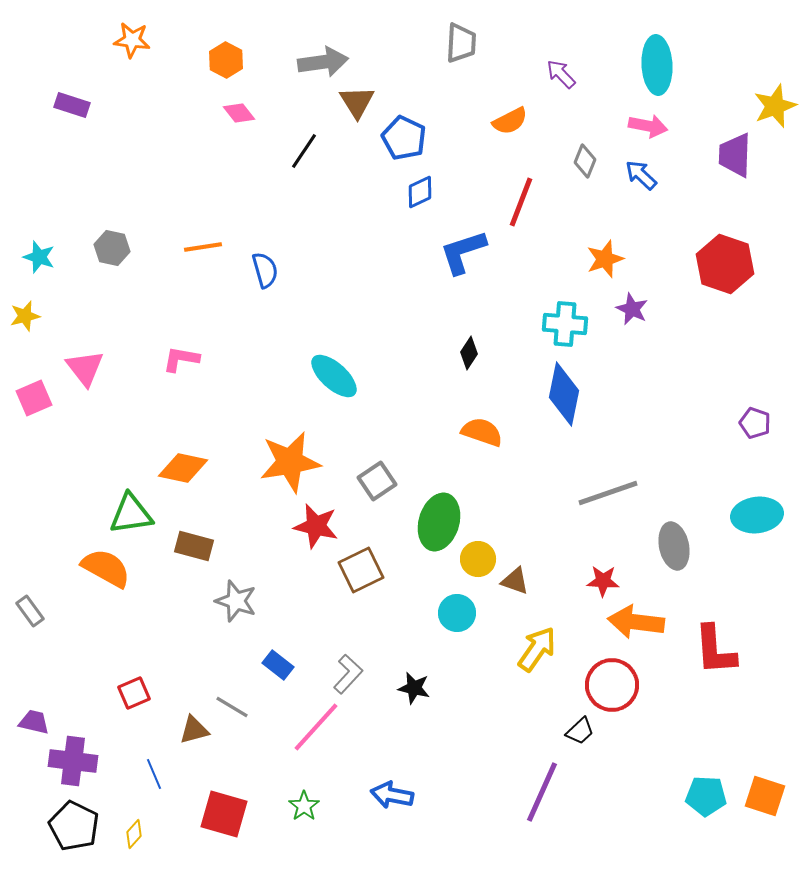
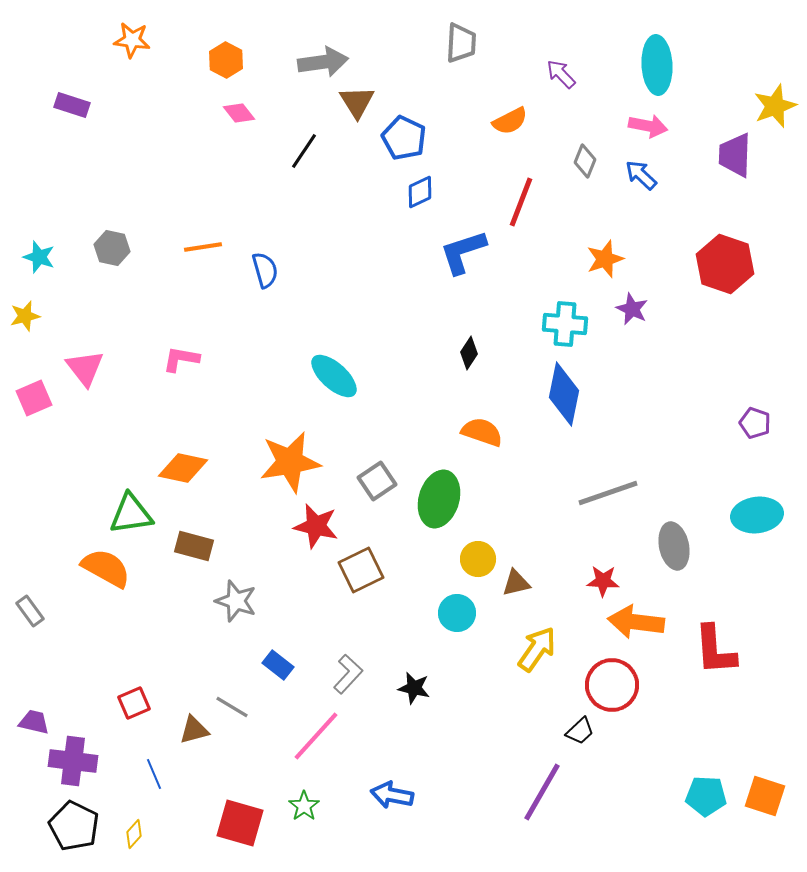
green ellipse at (439, 522): moved 23 px up
brown triangle at (515, 581): moved 1 px right, 2 px down; rotated 32 degrees counterclockwise
red square at (134, 693): moved 10 px down
pink line at (316, 727): moved 9 px down
purple line at (542, 792): rotated 6 degrees clockwise
red square at (224, 814): moved 16 px right, 9 px down
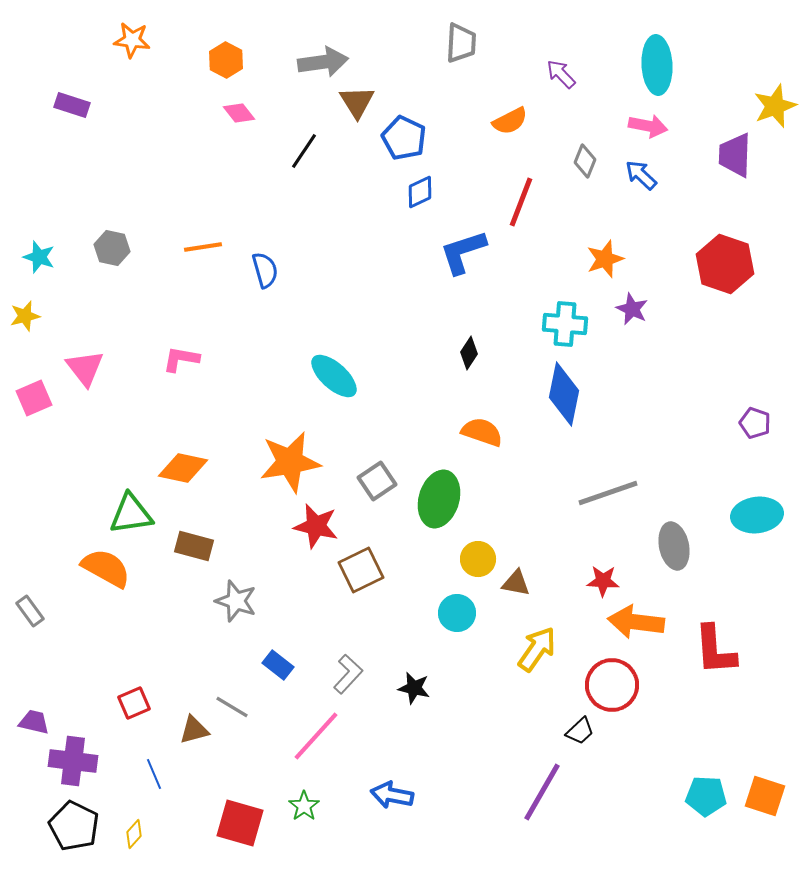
brown triangle at (516, 583): rotated 24 degrees clockwise
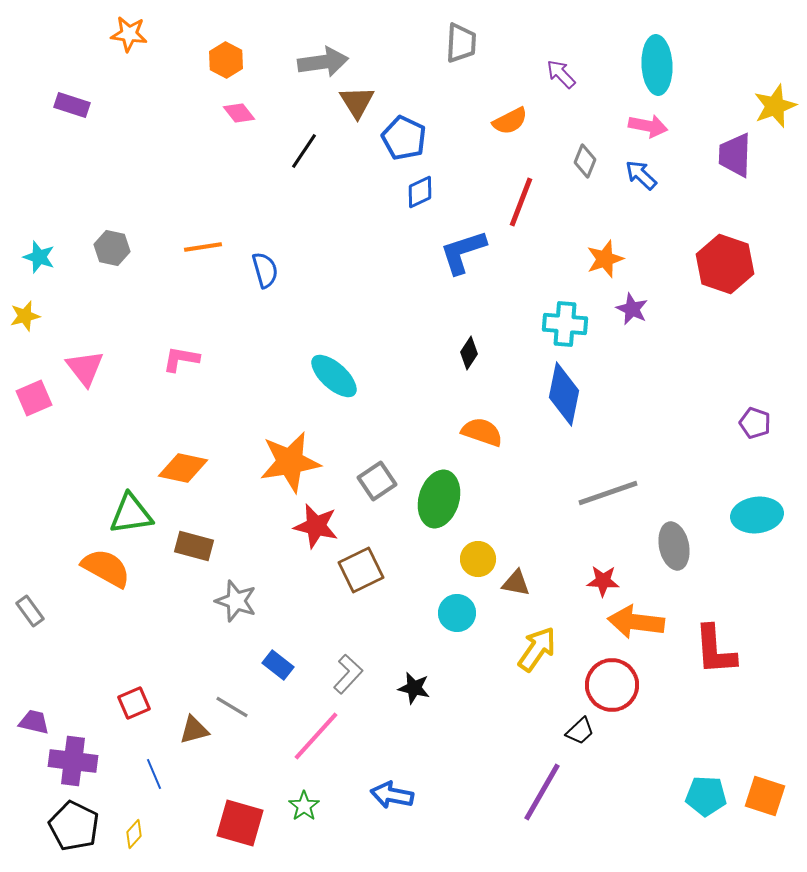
orange star at (132, 40): moved 3 px left, 6 px up
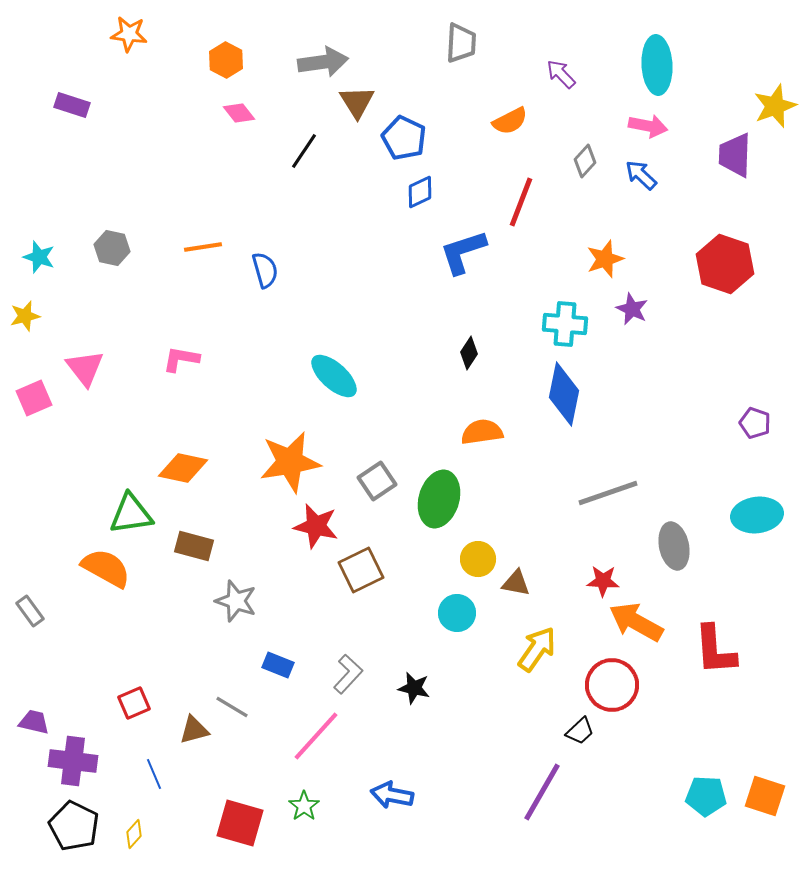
gray diamond at (585, 161): rotated 20 degrees clockwise
orange semicircle at (482, 432): rotated 27 degrees counterclockwise
orange arrow at (636, 622): rotated 22 degrees clockwise
blue rectangle at (278, 665): rotated 16 degrees counterclockwise
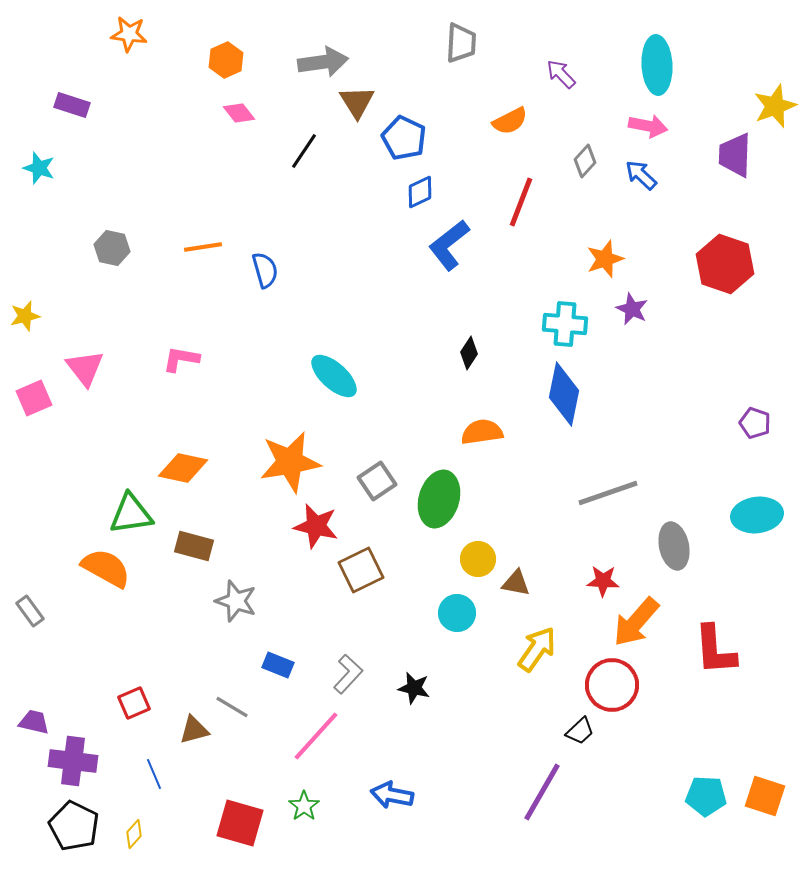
orange hexagon at (226, 60): rotated 8 degrees clockwise
blue L-shape at (463, 252): moved 14 px left, 7 px up; rotated 20 degrees counterclockwise
cyan star at (39, 257): moved 89 px up
orange arrow at (636, 622): rotated 78 degrees counterclockwise
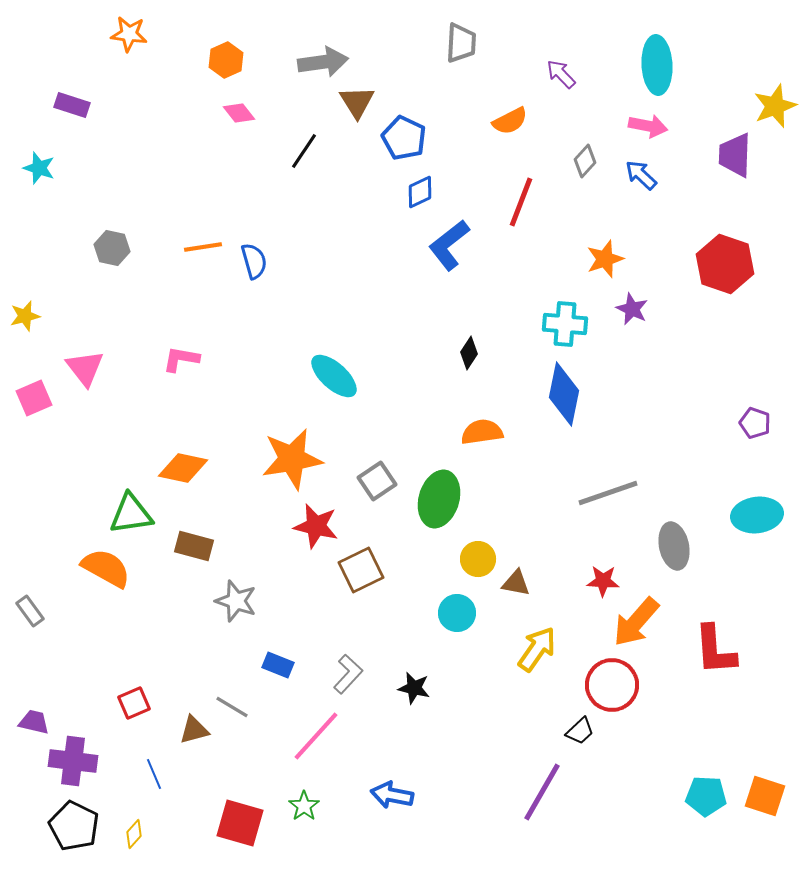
blue semicircle at (265, 270): moved 11 px left, 9 px up
orange star at (290, 462): moved 2 px right, 3 px up
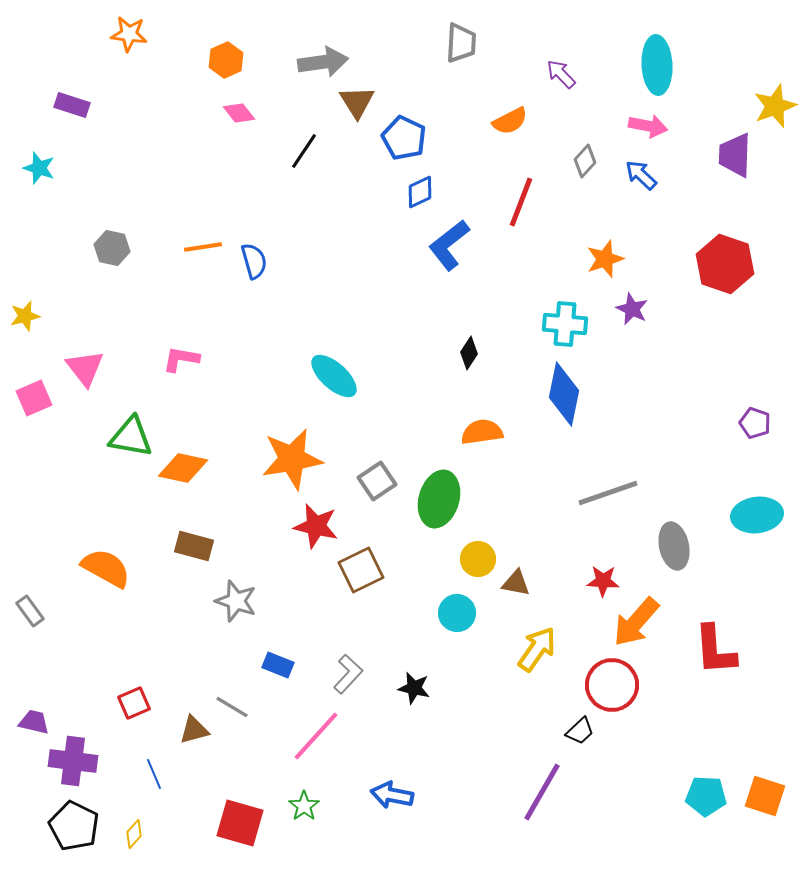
green triangle at (131, 514): moved 77 px up; rotated 18 degrees clockwise
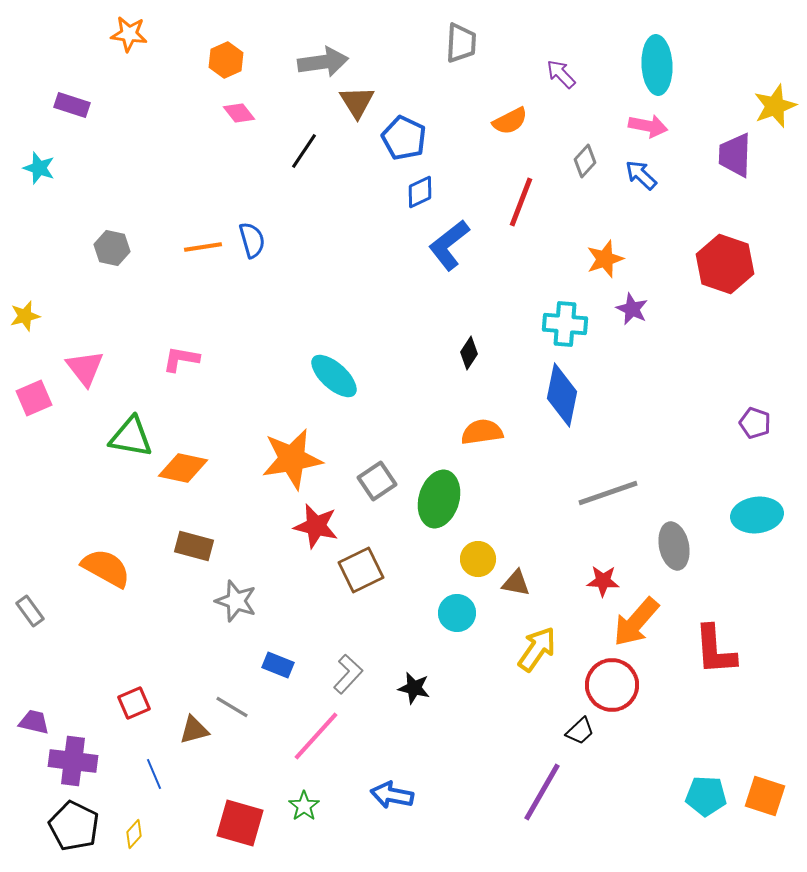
blue semicircle at (254, 261): moved 2 px left, 21 px up
blue diamond at (564, 394): moved 2 px left, 1 px down
